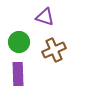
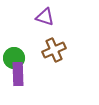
green circle: moved 5 px left, 16 px down
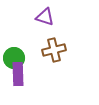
brown cross: rotated 10 degrees clockwise
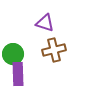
purple triangle: moved 6 px down
green circle: moved 1 px left, 4 px up
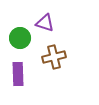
brown cross: moved 7 px down
green circle: moved 7 px right, 16 px up
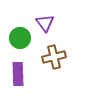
purple triangle: rotated 36 degrees clockwise
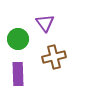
green circle: moved 2 px left, 1 px down
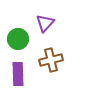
purple triangle: rotated 18 degrees clockwise
brown cross: moved 3 px left, 3 px down
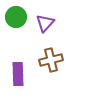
green circle: moved 2 px left, 22 px up
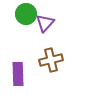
green circle: moved 10 px right, 3 px up
